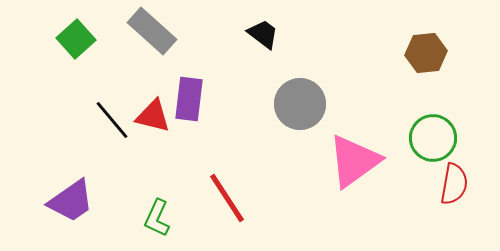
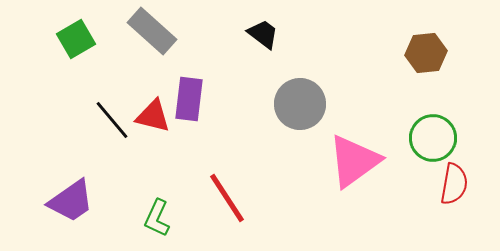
green square: rotated 12 degrees clockwise
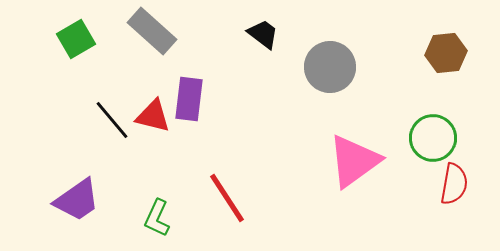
brown hexagon: moved 20 px right
gray circle: moved 30 px right, 37 px up
purple trapezoid: moved 6 px right, 1 px up
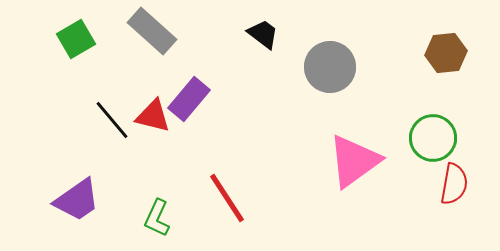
purple rectangle: rotated 33 degrees clockwise
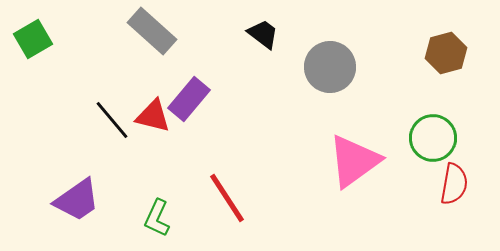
green square: moved 43 px left
brown hexagon: rotated 9 degrees counterclockwise
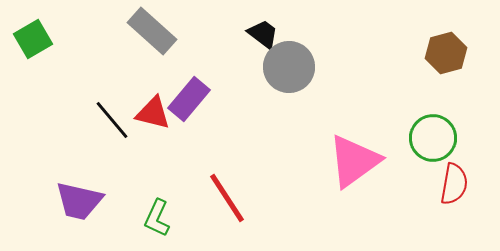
gray circle: moved 41 px left
red triangle: moved 3 px up
purple trapezoid: moved 2 px right, 1 px down; rotated 48 degrees clockwise
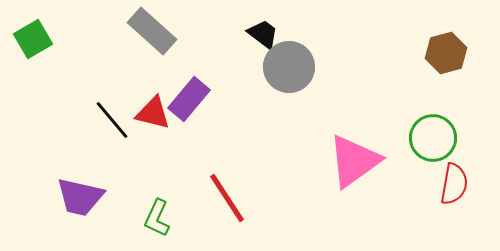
purple trapezoid: moved 1 px right, 4 px up
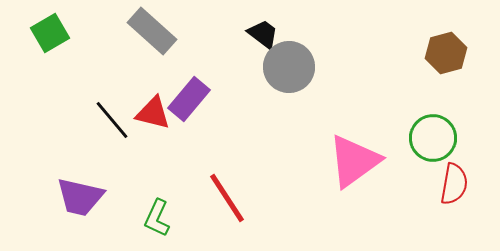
green square: moved 17 px right, 6 px up
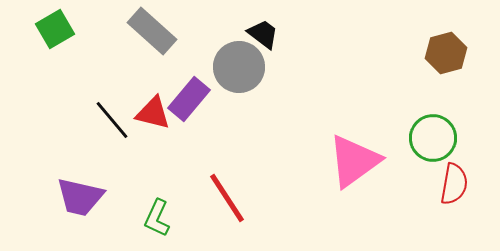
green square: moved 5 px right, 4 px up
gray circle: moved 50 px left
